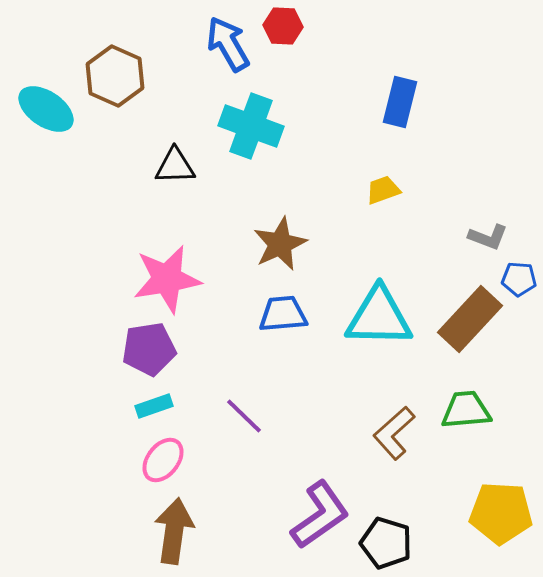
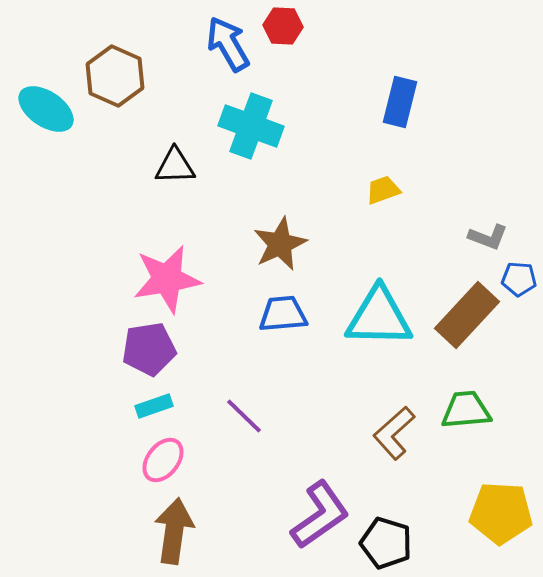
brown rectangle: moved 3 px left, 4 px up
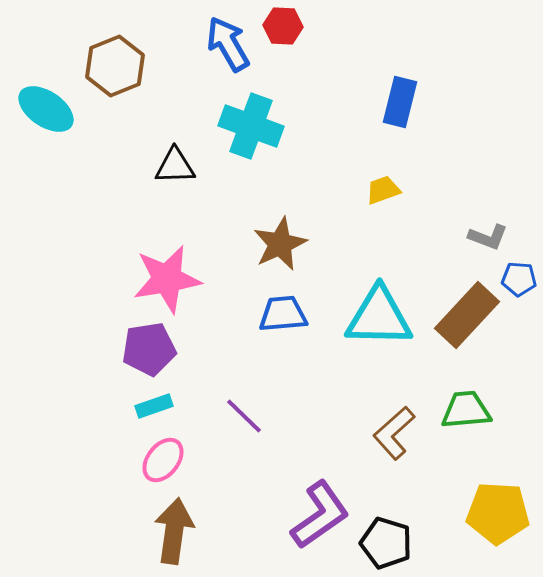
brown hexagon: moved 10 px up; rotated 14 degrees clockwise
yellow pentagon: moved 3 px left
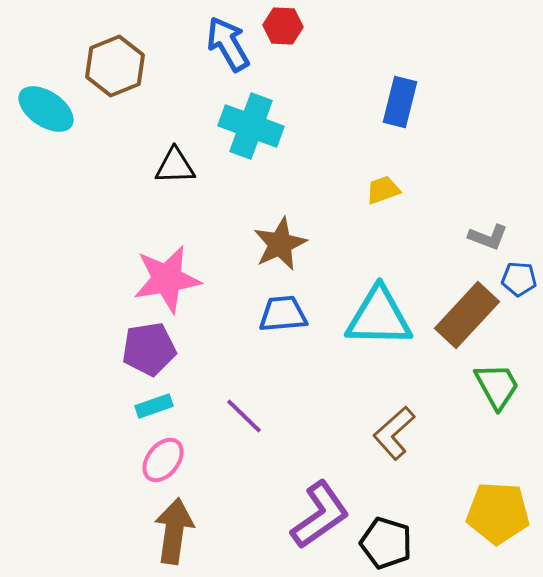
green trapezoid: moved 31 px right, 24 px up; rotated 66 degrees clockwise
